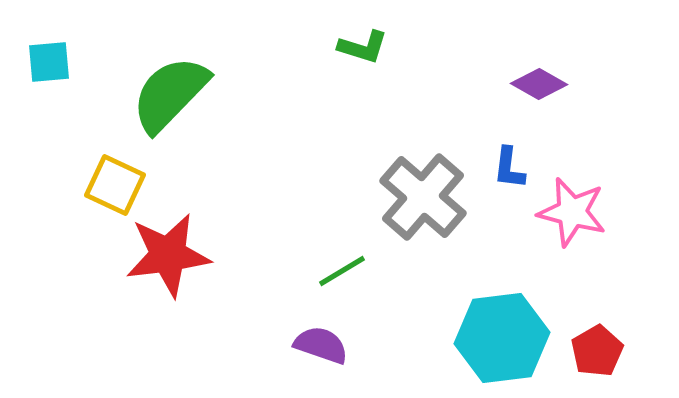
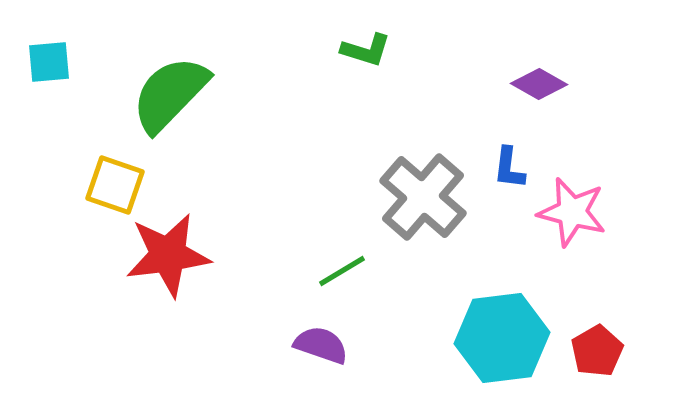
green L-shape: moved 3 px right, 3 px down
yellow square: rotated 6 degrees counterclockwise
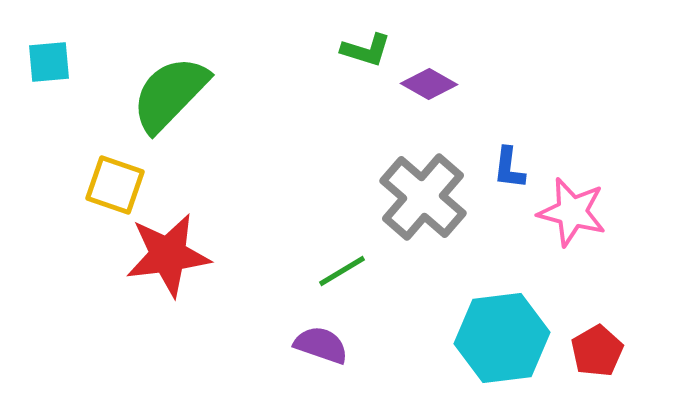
purple diamond: moved 110 px left
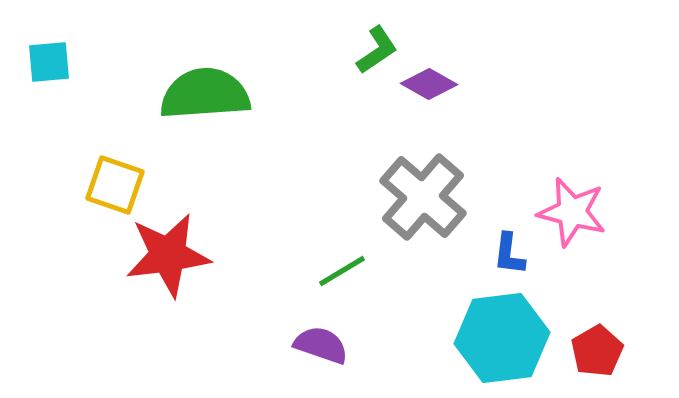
green L-shape: moved 11 px right; rotated 51 degrees counterclockwise
green semicircle: moved 35 px right; rotated 42 degrees clockwise
blue L-shape: moved 86 px down
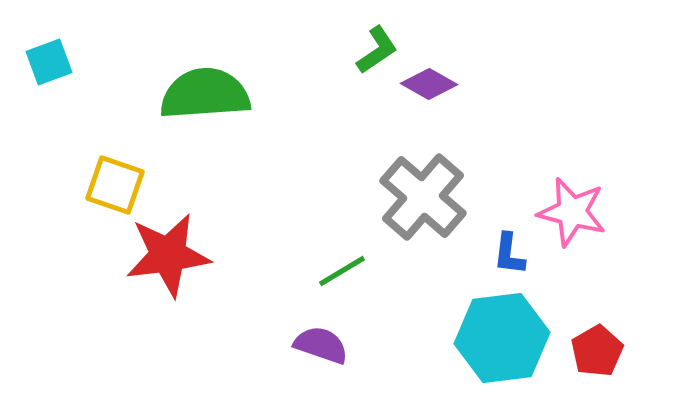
cyan square: rotated 15 degrees counterclockwise
